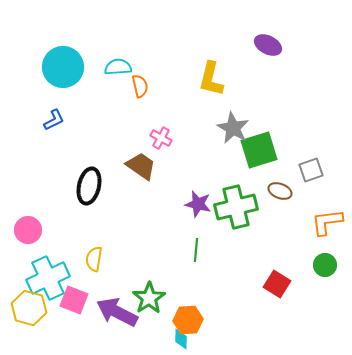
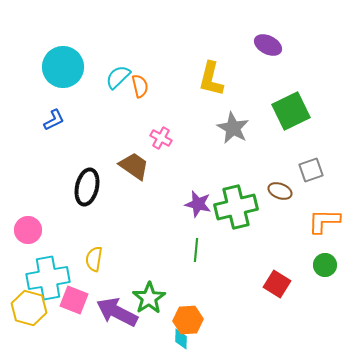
cyan semicircle: moved 10 px down; rotated 40 degrees counterclockwise
green square: moved 32 px right, 39 px up; rotated 9 degrees counterclockwise
brown trapezoid: moved 7 px left
black ellipse: moved 2 px left, 1 px down
orange L-shape: moved 3 px left, 1 px up; rotated 8 degrees clockwise
cyan cross: rotated 15 degrees clockwise
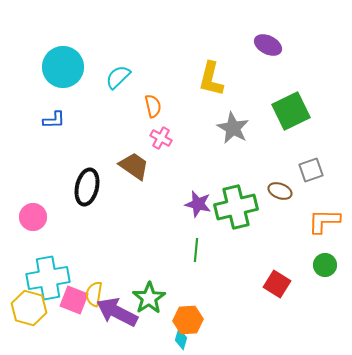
orange semicircle: moved 13 px right, 20 px down
blue L-shape: rotated 25 degrees clockwise
pink circle: moved 5 px right, 13 px up
yellow semicircle: moved 35 px down
cyan diamond: rotated 15 degrees clockwise
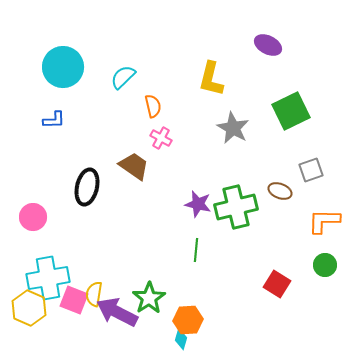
cyan semicircle: moved 5 px right
yellow hexagon: rotated 8 degrees clockwise
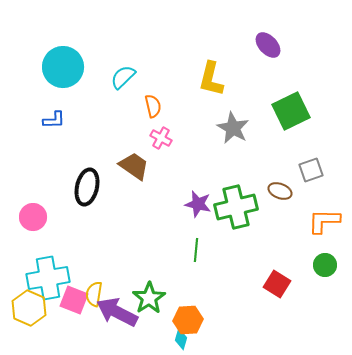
purple ellipse: rotated 20 degrees clockwise
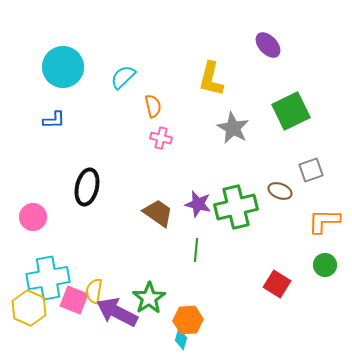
pink cross: rotated 15 degrees counterclockwise
brown trapezoid: moved 24 px right, 47 px down
yellow semicircle: moved 3 px up
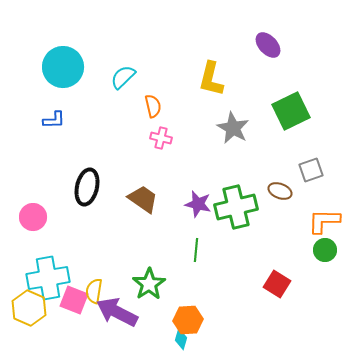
brown trapezoid: moved 15 px left, 14 px up
green circle: moved 15 px up
green star: moved 14 px up
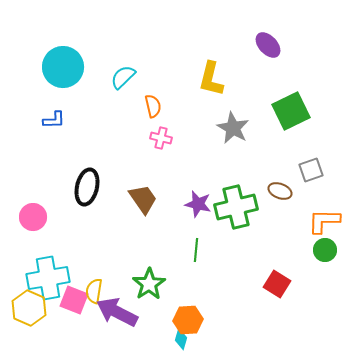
brown trapezoid: rotated 20 degrees clockwise
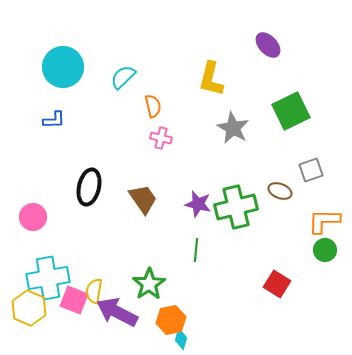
black ellipse: moved 2 px right
orange hexagon: moved 17 px left; rotated 8 degrees counterclockwise
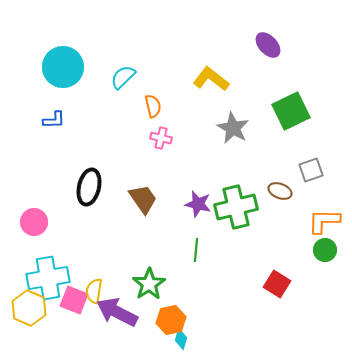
yellow L-shape: rotated 114 degrees clockwise
pink circle: moved 1 px right, 5 px down
